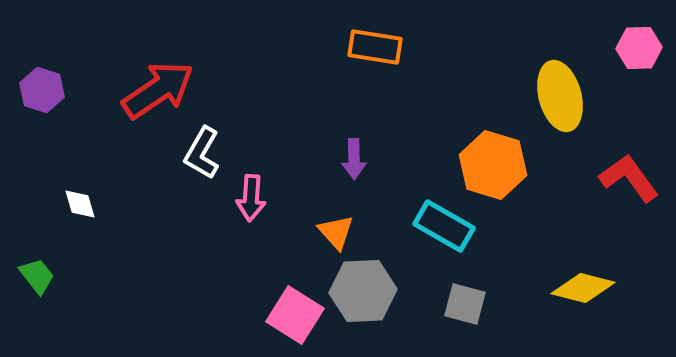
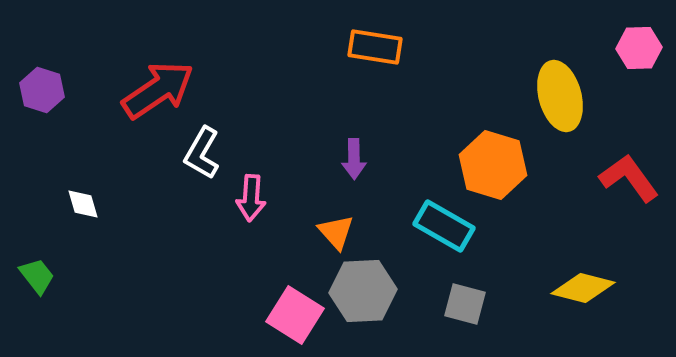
white diamond: moved 3 px right
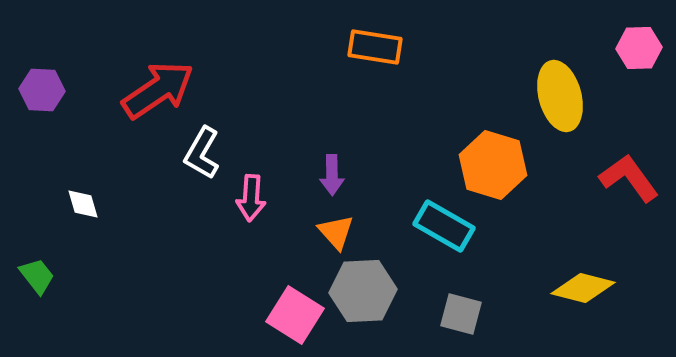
purple hexagon: rotated 15 degrees counterclockwise
purple arrow: moved 22 px left, 16 px down
gray square: moved 4 px left, 10 px down
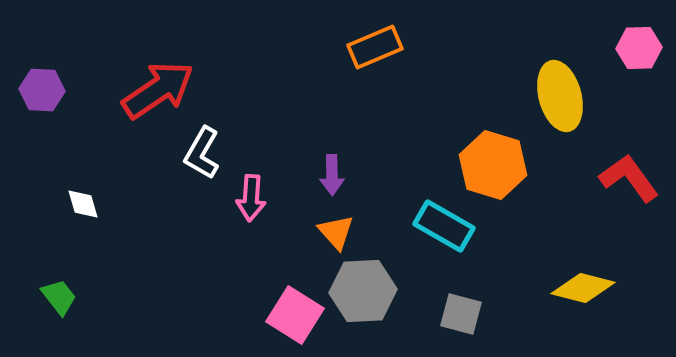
orange rectangle: rotated 32 degrees counterclockwise
green trapezoid: moved 22 px right, 21 px down
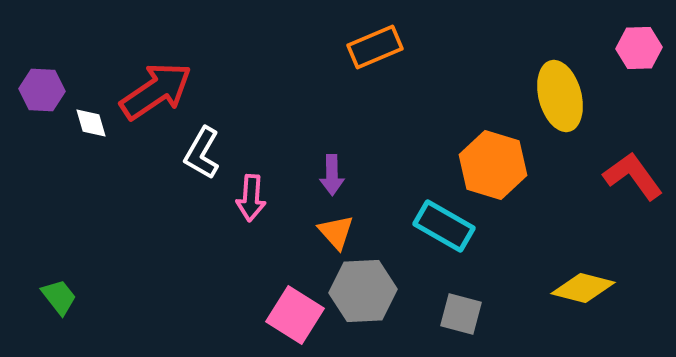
red arrow: moved 2 px left, 1 px down
red L-shape: moved 4 px right, 2 px up
white diamond: moved 8 px right, 81 px up
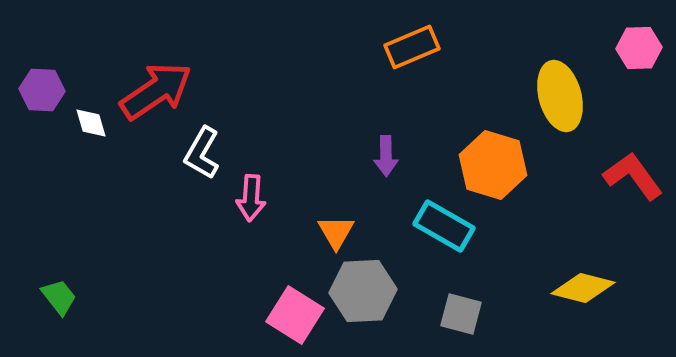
orange rectangle: moved 37 px right
purple arrow: moved 54 px right, 19 px up
orange triangle: rotated 12 degrees clockwise
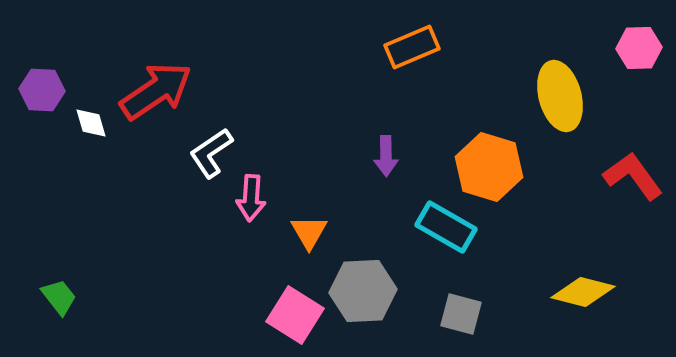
white L-shape: moved 9 px right; rotated 26 degrees clockwise
orange hexagon: moved 4 px left, 2 px down
cyan rectangle: moved 2 px right, 1 px down
orange triangle: moved 27 px left
yellow diamond: moved 4 px down
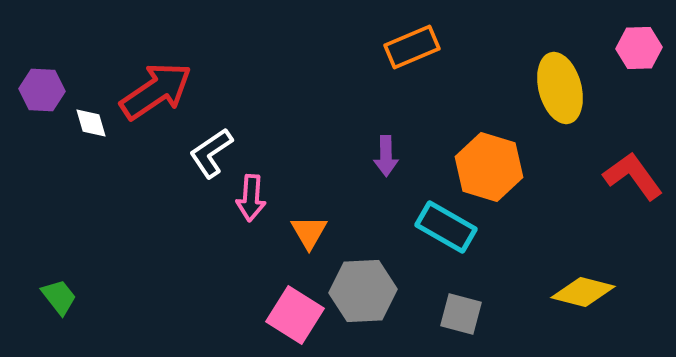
yellow ellipse: moved 8 px up
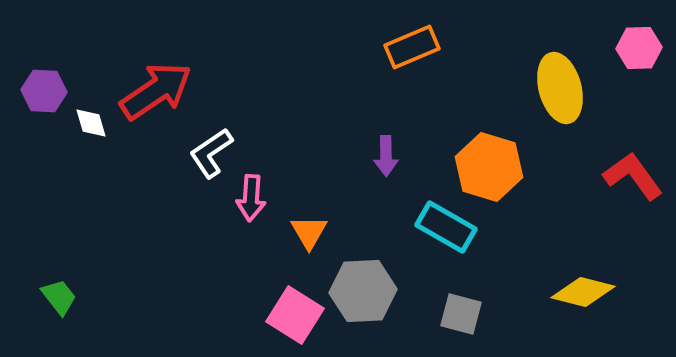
purple hexagon: moved 2 px right, 1 px down
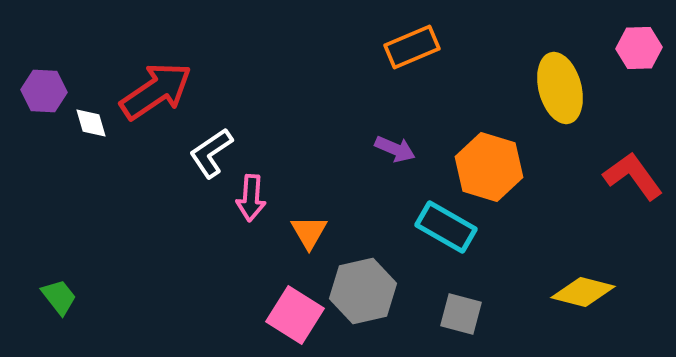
purple arrow: moved 9 px right, 7 px up; rotated 66 degrees counterclockwise
gray hexagon: rotated 10 degrees counterclockwise
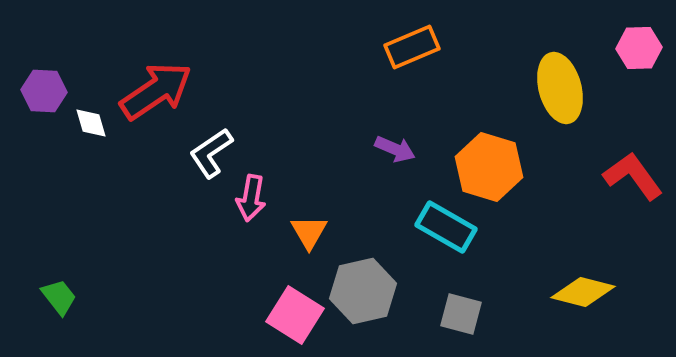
pink arrow: rotated 6 degrees clockwise
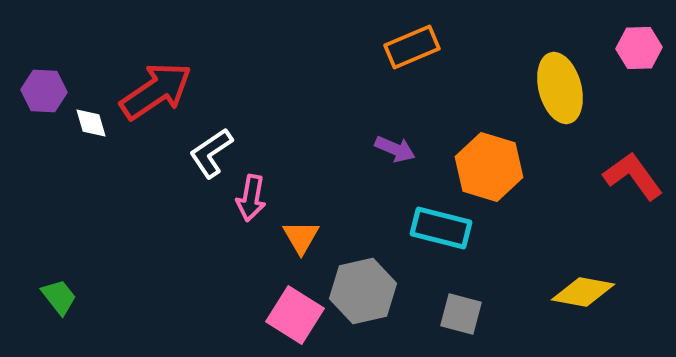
cyan rectangle: moved 5 px left, 1 px down; rotated 16 degrees counterclockwise
orange triangle: moved 8 px left, 5 px down
yellow diamond: rotated 4 degrees counterclockwise
